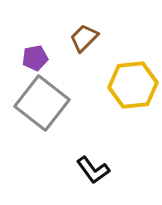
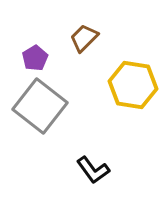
purple pentagon: rotated 20 degrees counterclockwise
yellow hexagon: rotated 15 degrees clockwise
gray square: moved 2 px left, 3 px down
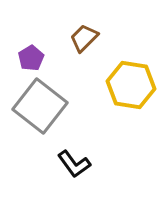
purple pentagon: moved 4 px left
yellow hexagon: moved 2 px left
black L-shape: moved 19 px left, 6 px up
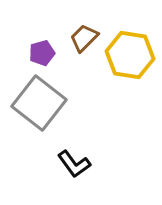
purple pentagon: moved 11 px right, 5 px up; rotated 15 degrees clockwise
yellow hexagon: moved 1 px left, 30 px up
gray square: moved 1 px left, 3 px up
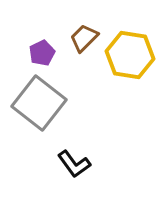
purple pentagon: rotated 10 degrees counterclockwise
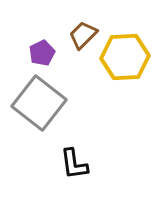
brown trapezoid: moved 1 px left, 3 px up
yellow hexagon: moved 5 px left, 2 px down; rotated 12 degrees counterclockwise
black L-shape: rotated 28 degrees clockwise
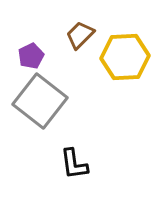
brown trapezoid: moved 3 px left
purple pentagon: moved 11 px left, 3 px down
gray square: moved 1 px right, 2 px up
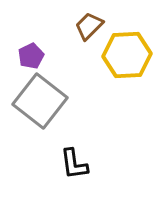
brown trapezoid: moved 9 px right, 9 px up
yellow hexagon: moved 2 px right, 2 px up
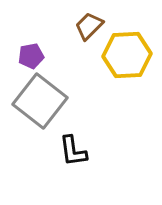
purple pentagon: rotated 15 degrees clockwise
black L-shape: moved 1 px left, 13 px up
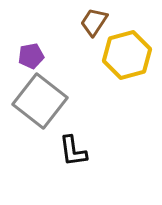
brown trapezoid: moved 5 px right, 4 px up; rotated 12 degrees counterclockwise
yellow hexagon: rotated 12 degrees counterclockwise
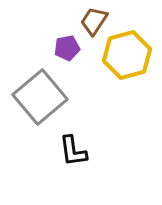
brown trapezoid: moved 1 px up
purple pentagon: moved 36 px right, 8 px up
gray square: moved 4 px up; rotated 12 degrees clockwise
